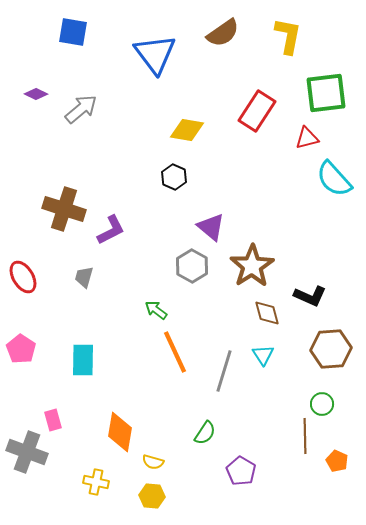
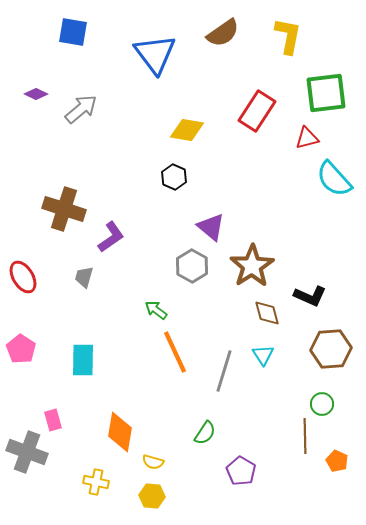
purple L-shape: moved 7 px down; rotated 8 degrees counterclockwise
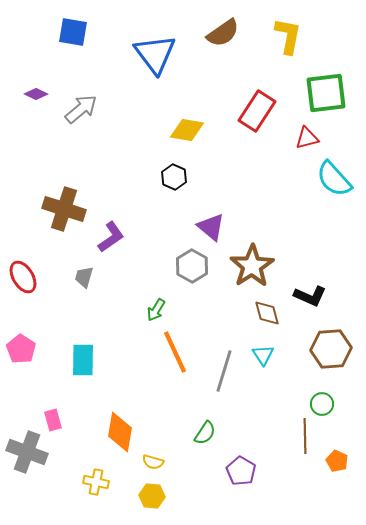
green arrow: rotated 95 degrees counterclockwise
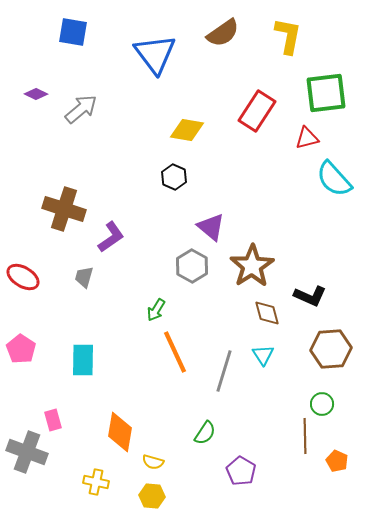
red ellipse: rotated 28 degrees counterclockwise
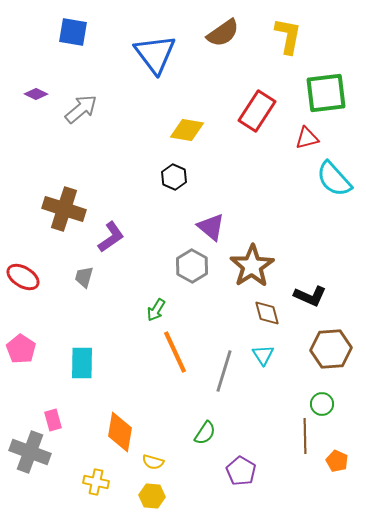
cyan rectangle: moved 1 px left, 3 px down
gray cross: moved 3 px right
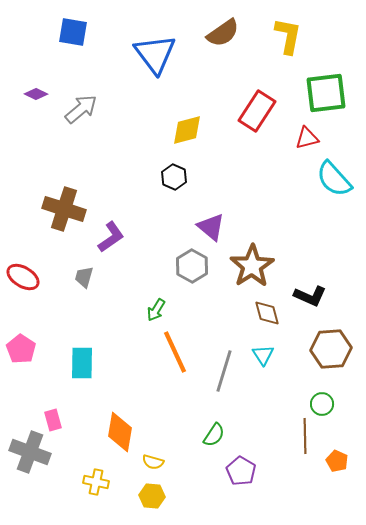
yellow diamond: rotated 24 degrees counterclockwise
green semicircle: moved 9 px right, 2 px down
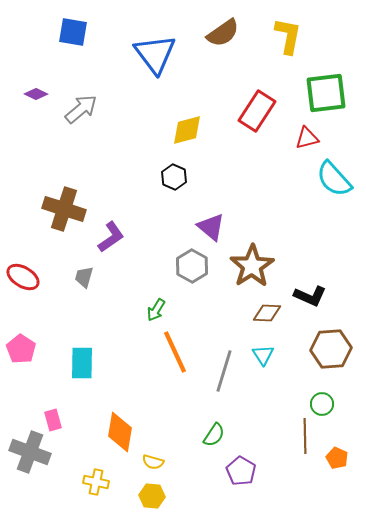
brown diamond: rotated 72 degrees counterclockwise
orange pentagon: moved 3 px up
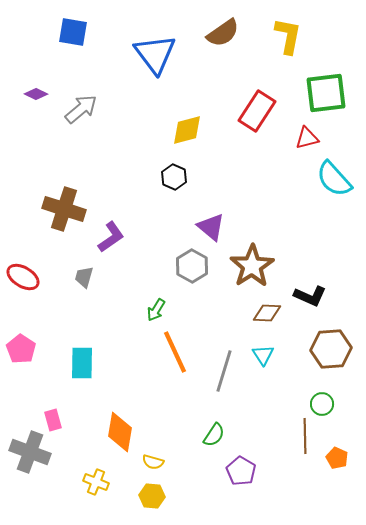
yellow cross: rotated 10 degrees clockwise
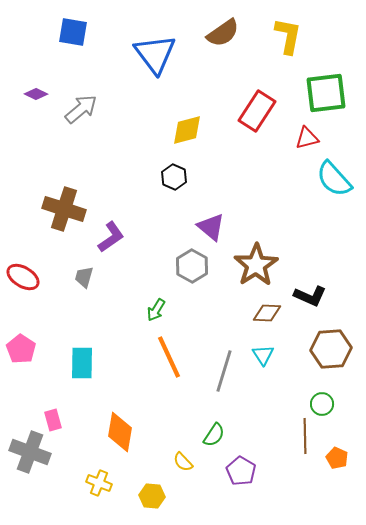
brown star: moved 4 px right, 1 px up
orange line: moved 6 px left, 5 px down
yellow semicircle: moved 30 px right; rotated 30 degrees clockwise
yellow cross: moved 3 px right, 1 px down
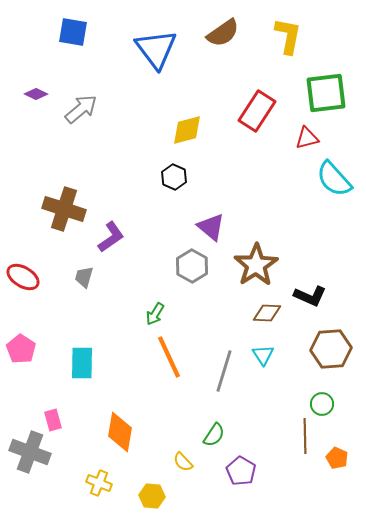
blue triangle: moved 1 px right, 5 px up
green arrow: moved 1 px left, 4 px down
